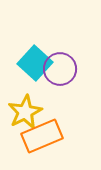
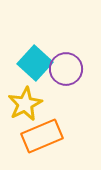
purple circle: moved 6 px right
yellow star: moved 8 px up
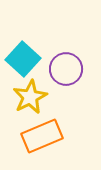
cyan square: moved 12 px left, 4 px up
yellow star: moved 5 px right, 7 px up
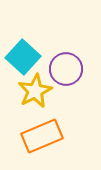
cyan square: moved 2 px up
yellow star: moved 5 px right, 6 px up
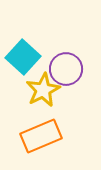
yellow star: moved 8 px right, 1 px up
orange rectangle: moved 1 px left
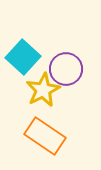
orange rectangle: moved 4 px right; rotated 57 degrees clockwise
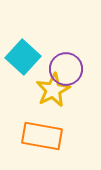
yellow star: moved 10 px right
orange rectangle: moved 3 px left; rotated 24 degrees counterclockwise
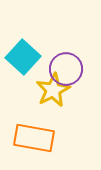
orange rectangle: moved 8 px left, 2 px down
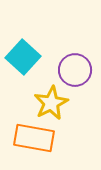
purple circle: moved 9 px right, 1 px down
yellow star: moved 2 px left, 13 px down
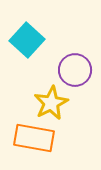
cyan square: moved 4 px right, 17 px up
